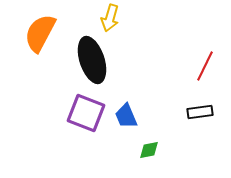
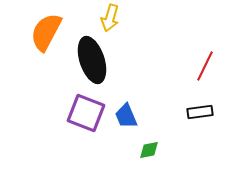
orange semicircle: moved 6 px right, 1 px up
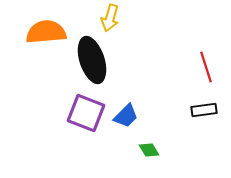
orange semicircle: rotated 57 degrees clockwise
red line: moved 1 px right, 1 px down; rotated 44 degrees counterclockwise
black rectangle: moved 4 px right, 2 px up
blue trapezoid: rotated 112 degrees counterclockwise
green diamond: rotated 70 degrees clockwise
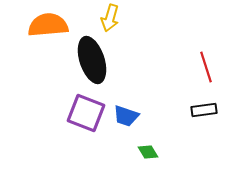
orange semicircle: moved 2 px right, 7 px up
blue trapezoid: rotated 64 degrees clockwise
green diamond: moved 1 px left, 2 px down
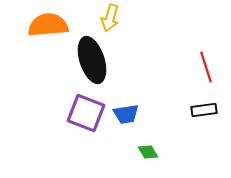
blue trapezoid: moved 2 px up; rotated 28 degrees counterclockwise
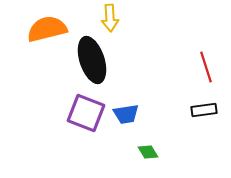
yellow arrow: rotated 20 degrees counterclockwise
orange semicircle: moved 1 px left, 4 px down; rotated 9 degrees counterclockwise
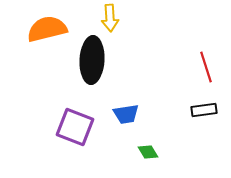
black ellipse: rotated 21 degrees clockwise
purple square: moved 11 px left, 14 px down
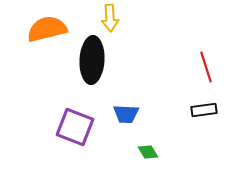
blue trapezoid: rotated 12 degrees clockwise
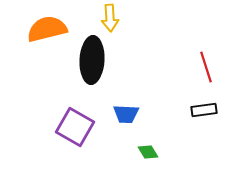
purple square: rotated 9 degrees clockwise
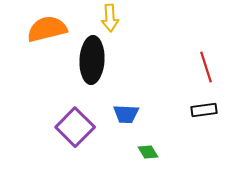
purple square: rotated 15 degrees clockwise
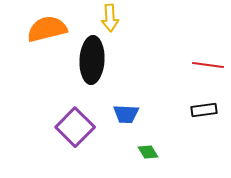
red line: moved 2 px right, 2 px up; rotated 64 degrees counterclockwise
